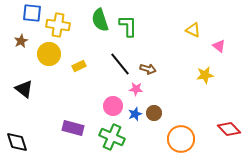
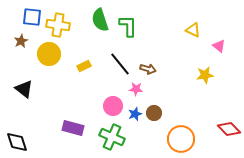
blue square: moved 4 px down
yellow rectangle: moved 5 px right
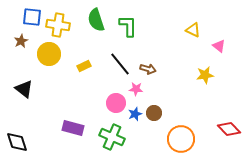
green semicircle: moved 4 px left
pink circle: moved 3 px right, 3 px up
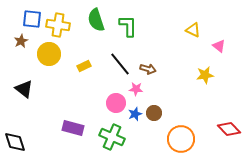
blue square: moved 2 px down
black diamond: moved 2 px left
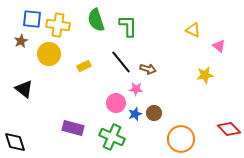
black line: moved 1 px right, 2 px up
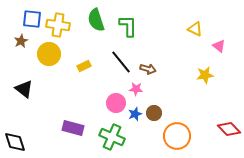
yellow triangle: moved 2 px right, 1 px up
orange circle: moved 4 px left, 3 px up
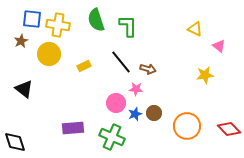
purple rectangle: rotated 20 degrees counterclockwise
orange circle: moved 10 px right, 10 px up
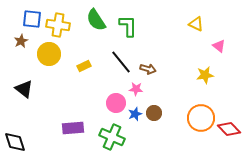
green semicircle: rotated 15 degrees counterclockwise
yellow triangle: moved 1 px right, 5 px up
orange circle: moved 14 px right, 8 px up
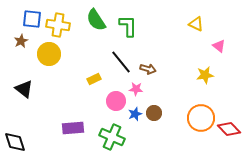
yellow rectangle: moved 10 px right, 13 px down
pink circle: moved 2 px up
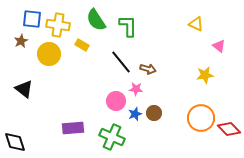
yellow rectangle: moved 12 px left, 34 px up; rotated 56 degrees clockwise
